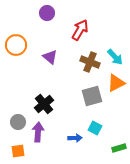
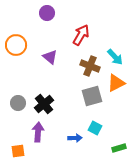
red arrow: moved 1 px right, 5 px down
brown cross: moved 4 px down
gray circle: moved 19 px up
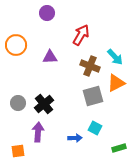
purple triangle: rotated 42 degrees counterclockwise
gray square: moved 1 px right
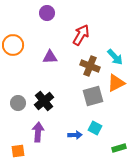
orange circle: moved 3 px left
black cross: moved 3 px up
blue arrow: moved 3 px up
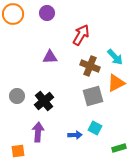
orange circle: moved 31 px up
gray circle: moved 1 px left, 7 px up
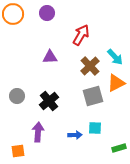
brown cross: rotated 24 degrees clockwise
black cross: moved 5 px right
cyan square: rotated 24 degrees counterclockwise
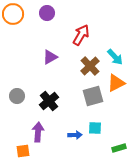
purple triangle: rotated 28 degrees counterclockwise
orange square: moved 5 px right
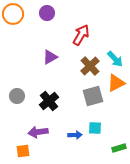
cyan arrow: moved 2 px down
purple arrow: rotated 102 degrees counterclockwise
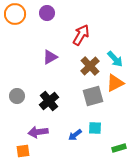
orange circle: moved 2 px right
orange triangle: moved 1 px left
blue arrow: rotated 144 degrees clockwise
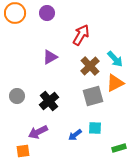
orange circle: moved 1 px up
purple arrow: rotated 18 degrees counterclockwise
